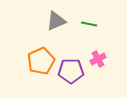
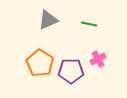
gray triangle: moved 8 px left, 1 px up
orange pentagon: moved 1 px left, 2 px down; rotated 16 degrees counterclockwise
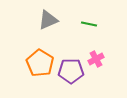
pink cross: moved 2 px left
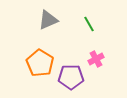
green line: rotated 49 degrees clockwise
purple pentagon: moved 6 px down
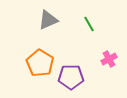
pink cross: moved 13 px right
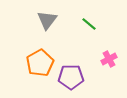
gray triangle: moved 1 px left; rotated 30 degrees counterclockwise
green line: rotated 21 degrees counterclockwise
orange pentagon: rotated 12 degrees clockwise
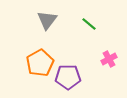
purple pentagon: moved 3 px left
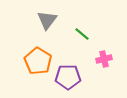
green line: moved 7 px left, 10 px down
pink cross: moved 5 px left; rotated 14 degrees clockwise
orange pentagon: moved 2 px left, 2 px up; rotated 12 degrees counterclockwise
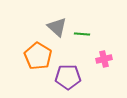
gray triangle: moved 10 px right, 7 px down; rotated 25 degrees counterclockwise
green line: rotated 35 degrees counterclockwise
orange pentagon: moved 5 px up
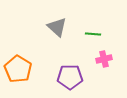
green line: moved 11 px right
orange pentagon: moved 20 px left, 13 px down
purple pentagon: moved 2 px right
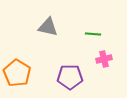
gray triangle: moved 9 px left; rotated 30 degrees counterclockwise
orange pentagon: moved 1 px left, 4 px down
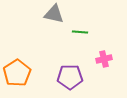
gray triangle: moved 6 px right, 13 px up
green line: moved 13 px left, 2 px up
orange pentagon: rotated 8 degrees clockwise
